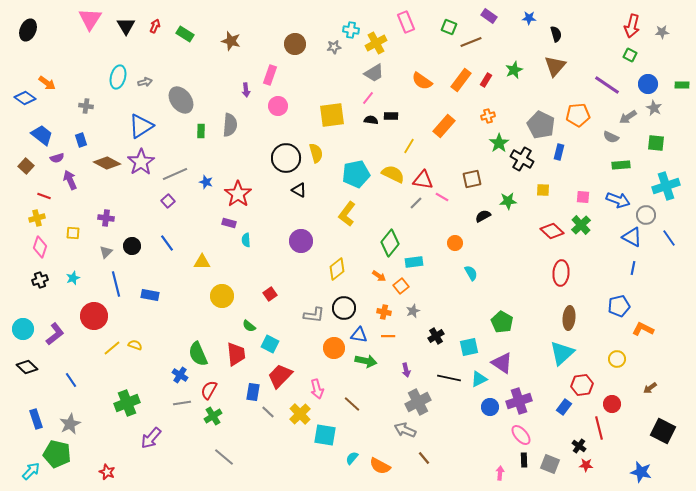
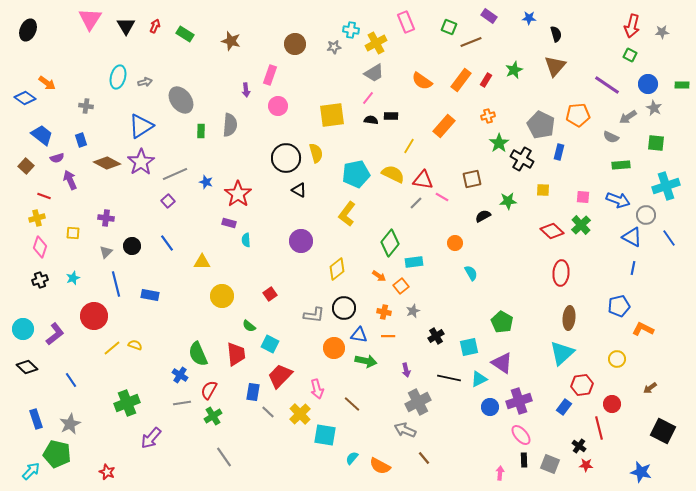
gray line at (224, 457): rotated 15 degrees clockwise
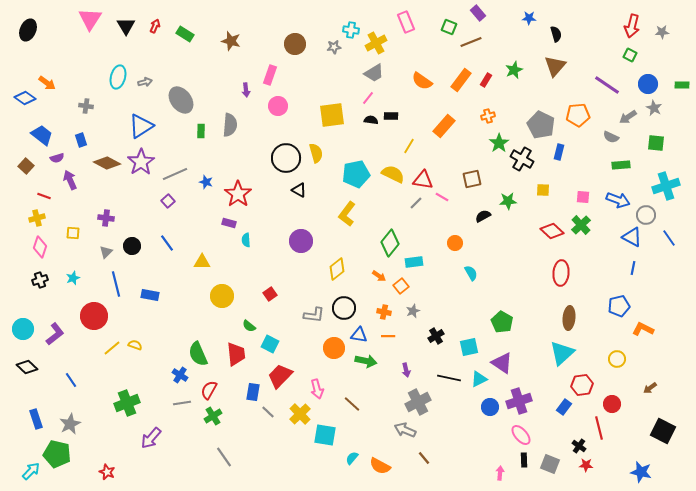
purple rectangle at (489, 16): moved 11 px left, 3 px up; rotated 14 degrees clockwise
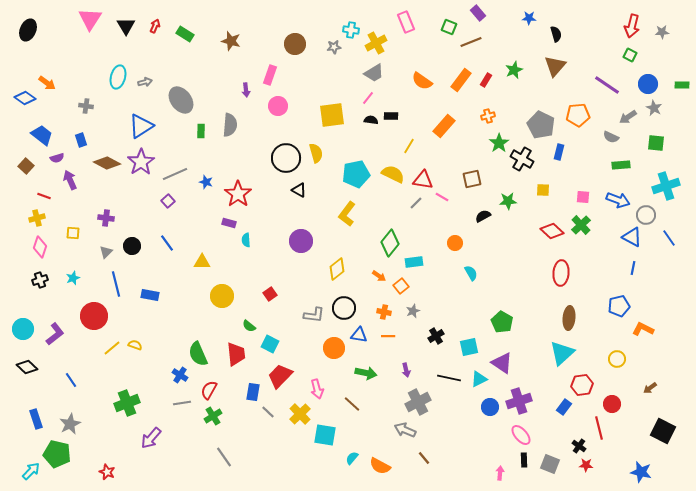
green arrow at (366, 361): moved 12 px down
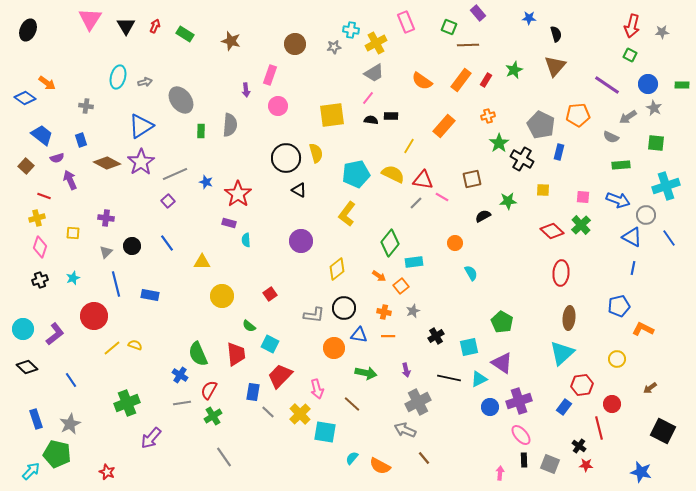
brown line at (471, 42): moved 3 px left, 3 px down; rotated 20 degrees clockwise
cyan square at (325, 435): moved 3 px up
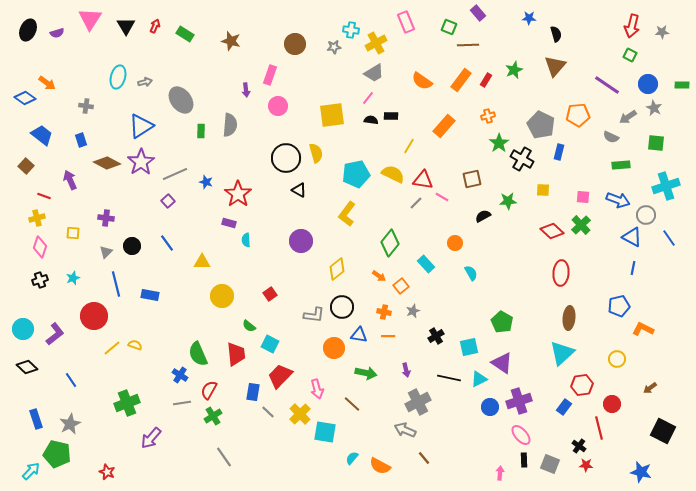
purple semicircle at (57, 158): moved 125 px up
cyan rectangle at (414, 262): moved 12 px right, 2 px down; rotated 54 degrees clockwise
black circle at (344, 308): moved 2 px left, 1 px up
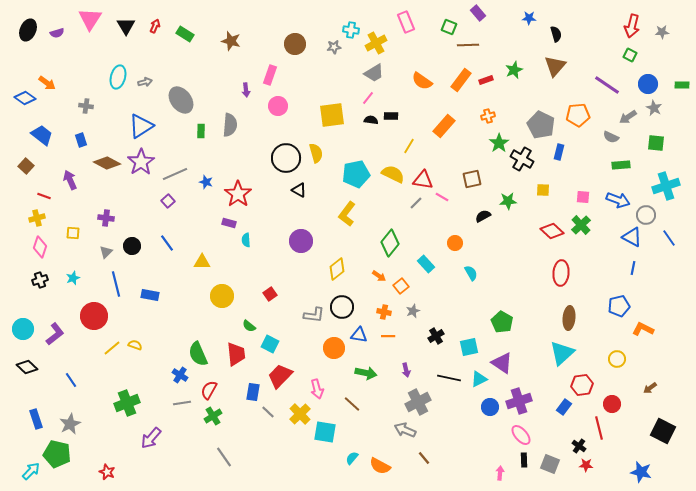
red rectangle at (486, 80): rotated 40 degrees clockwise
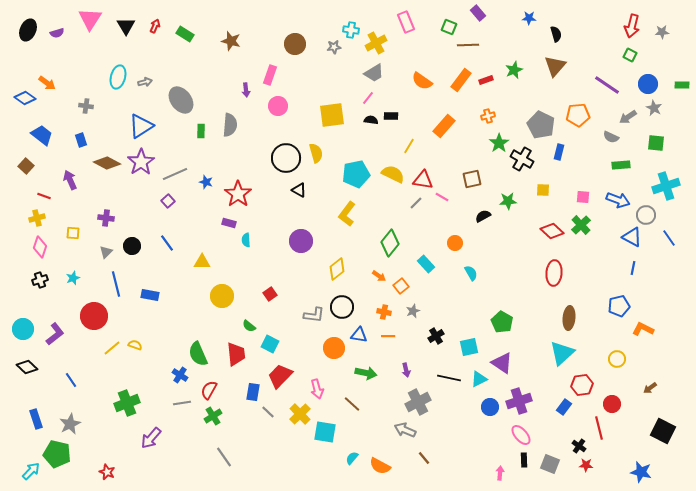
red ellipse at (561, 273): moved 7 px left
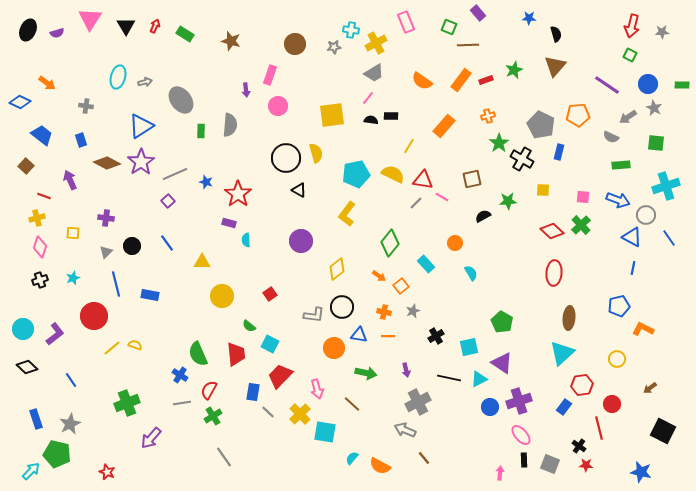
blue diamond at (25, 98): moved 5 px left, 4 px down; rotated 10 degrees counterclockwise
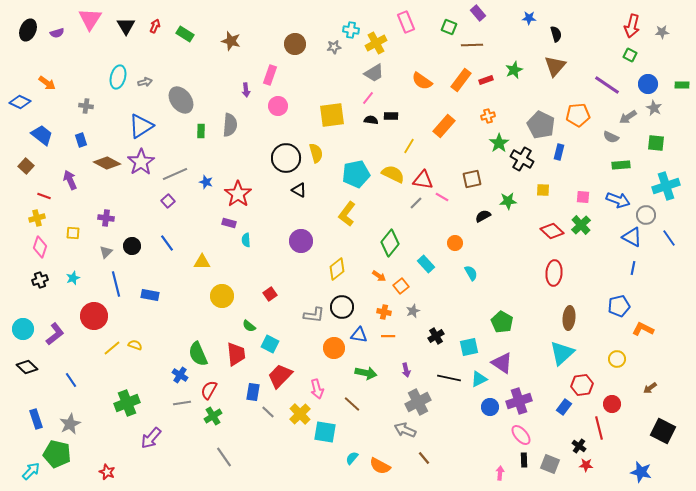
brown line at (468, 45): moved 4 px right
